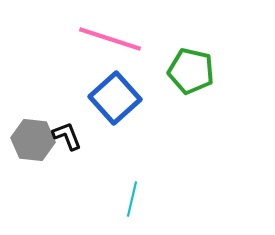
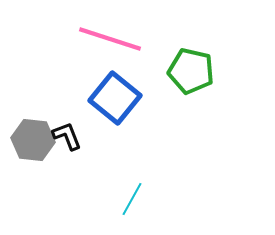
blue square: rotated 9 degrees counterclockwise
cyan line: rotated 16 degrees clockwise
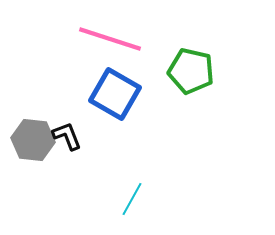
blue square: moved 4 px up; rotated 9 degrees counterclockwise
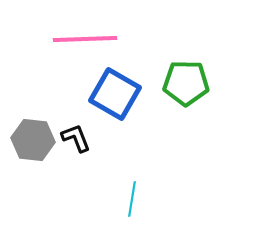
pink line: moved 25 px left; rotated 20 degrees counterclockwise
green pentagon: moved 5 px left, 12 px down; rotated 12 degrees counterclockwise
black L-shape: moved 9 px right, 2 px down
cyan line: rotated 20 degrees counterclockwise
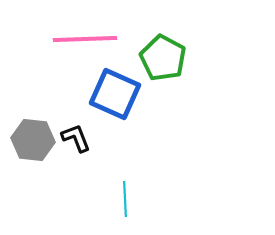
green pentagon: moved 23 px left, 25 px up; rotated 27 degrees clockwise
blue square: rotated 6 degrees counterclockwise
cyan line: moved 7 px left; rotated 12 degrees counterclockwise
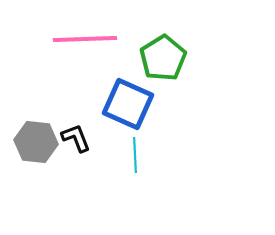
green pentagon: rotated 12 degrees clockwise
blue square: moved 13 px right, 10 px down
gray hexagon: moved 3 px right, 2 px down
cyan line: moved 10 px right, 44 px up
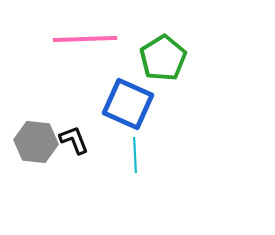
black L-shape: moved 2 px left, 2 px down
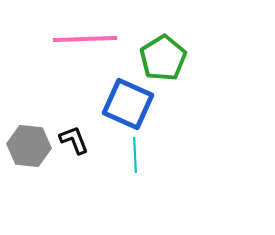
gray hexagon: moved 7 px left, 4 px down
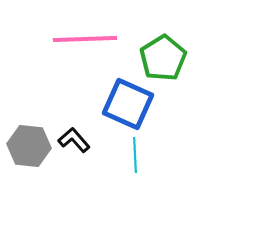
black L-shape: rotated 20 degrees counterclockwise
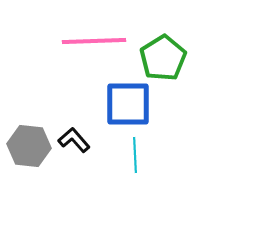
pink line: moved 9 px right, 2 px down
blue square: rotated 24 degrees counterclockwise
